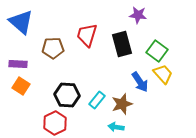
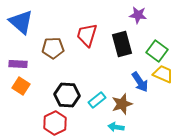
yellow trapezoid: rotated 25 degrees counterclockwise
cyan rectangle: rotated 12 degrees clockwise
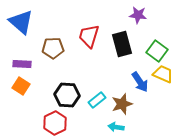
red trapezoid: moved 2 px right, 1 px down
purple rectangle: moved 4 px right
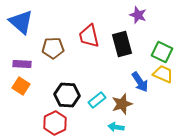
purple star: rotated 12 degrees clockwise
red trapezoid: rotated 30 degrees counterclockwise
green square: moved 5 px right, 1 px down; rotated 10 degrees counterclockwise
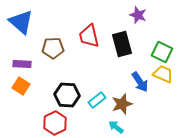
cyan arrow: rotated 28 degrees clockwise
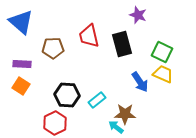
brown star: moved 3 px right, 10 px down; rotated 20 degrees clockwise
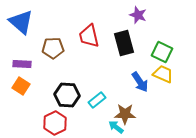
black rectangle: moved 2 px right, 1 px up
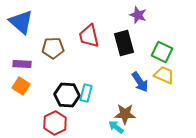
yellow trapezoid: moved 1 px right, 1 px down
cyan rectangle: moved 11 px left, 7 px up; rotated 36 degrees counterclockwise
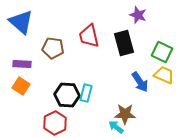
brown pentagon: rotated 10 degrees clockwise
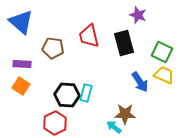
cyan arrow: moved 2 px left
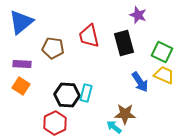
blue triangle: rotated 40 degrees clockwise
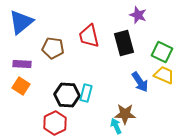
cyan arrow: moved 2 px right, 1 px up; rotated 28 degrees clockwise
